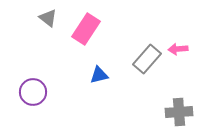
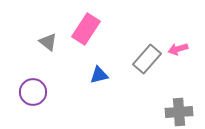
gray triangle: moved 24 px down
pink arrow: rotated 12 degrees counterclockwise
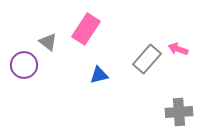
pink arrow: rotated 36 degrees clockwise
purple circle: moved 9 px left, 27 px up
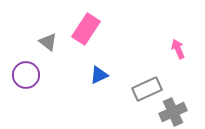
pink arrow: rotated 48 degrees clockwise
gray rectangle: moved 30 px down; rotated 24 degrees clockwise
purple circle: moved 2 px right, 10 px down
blue triangle: rotated 12 degrees counterclockwise
gray cross: moved 6 px left; rotated 20 degrees counterclockwise
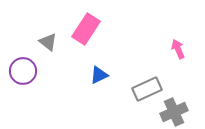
purple circle: moved 3 px left, 4 px up
gray cross: moved 1 px right
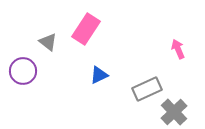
gray cross: rotated 20 degrees counterclockwise
